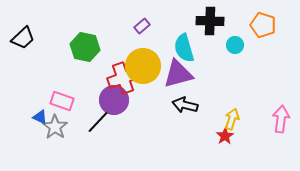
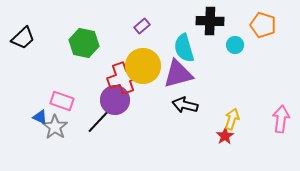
green hexagon: moved 1 px left, 4 px up
purple circle: moved 1 px right
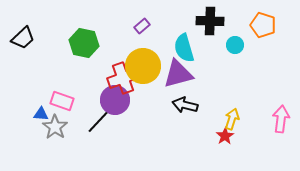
blue triangle: moved 1 px right, 3 px up; rotated 21 degrees counterclockwise
